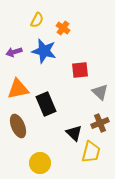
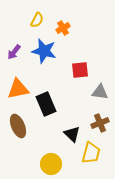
orange cross: rotated 24 degrees clockwise
purple arrow: rotated 35 degrees counterclockwise
gray triangle: rotated 36 degrees counterclockwise
black triangle: moved 2 px left, 1 px down
yellow trapezoid: moved 1 px down
yellow circle: moved 11 px right, 1 px down
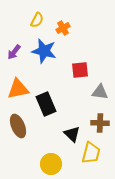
brown cross: rotated 24 degrees clockwise
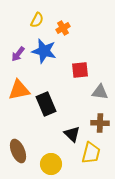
purple arrow: moved 4 px right, 2 px down
orange triangle: moved 1 px right, 1 px down
brown ellipse: moved 25 px down
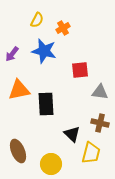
purple arrow: moved 6 px left
black rectangle: rotated 20 degrees clockwise
brown cross: rotated 12 degrees clockwise
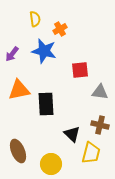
yellow semicircle: moved 2 px left, 1 px up; rotated 35 degrees counterclockwise
orange cross: moved 3 px left, 1 px down
brown cross: moved 2 px down
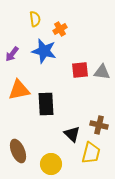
gray triangle: moved 2 px right, 20 px up
brown cross: moved 1 px left
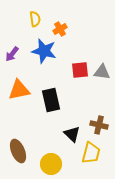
black rectangle: moved 5 px right, 4 px up; rotated 10 degrees counterclockwise
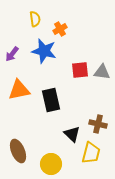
brown cross: moved 1 px left, 1 px up
